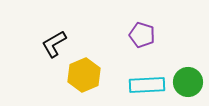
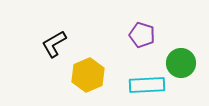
yellow hexagon: moved 4 px right
green circle: moved 7 px left, 19 px up
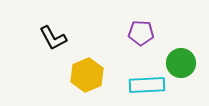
purple pentagon: moved 1 px left, 2 px up; rotated 15 degrees counterclockwise
black L-shape: moved 1 px left, 6 px up; rotated 88 degrees counterclockwise
yellow hexagon: moved 1 px left
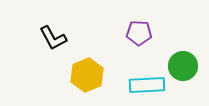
purple pentagon: moved 2 px left
green circle: moved 2 px right, 3 px down
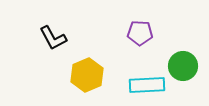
purple pentagon: moved 1 px right
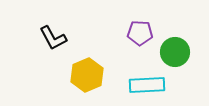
green circle: moved 8 px left, 14 px up
